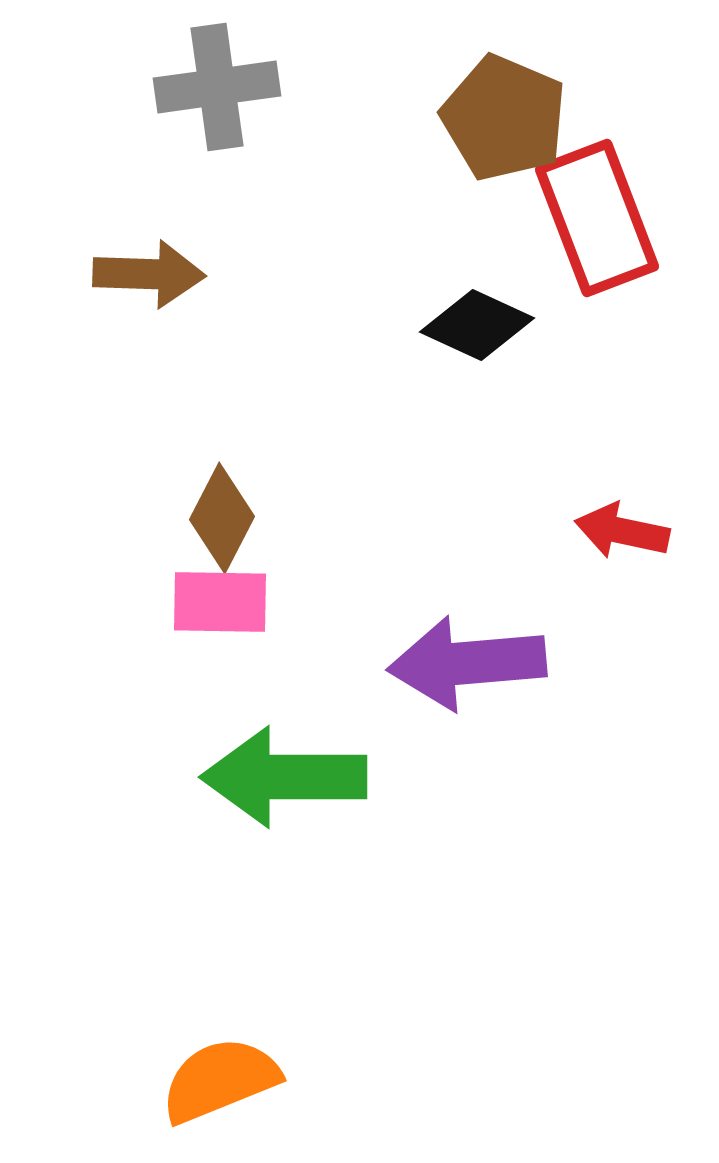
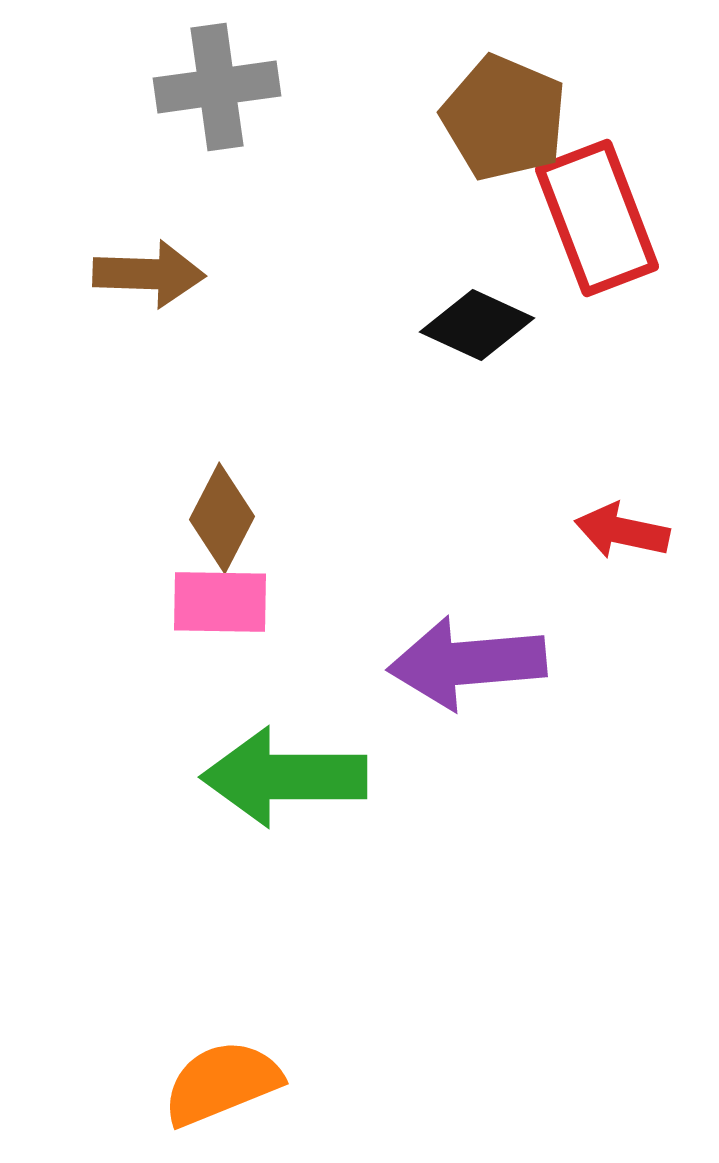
orange semicircle: moved 2 px right, 3 px down
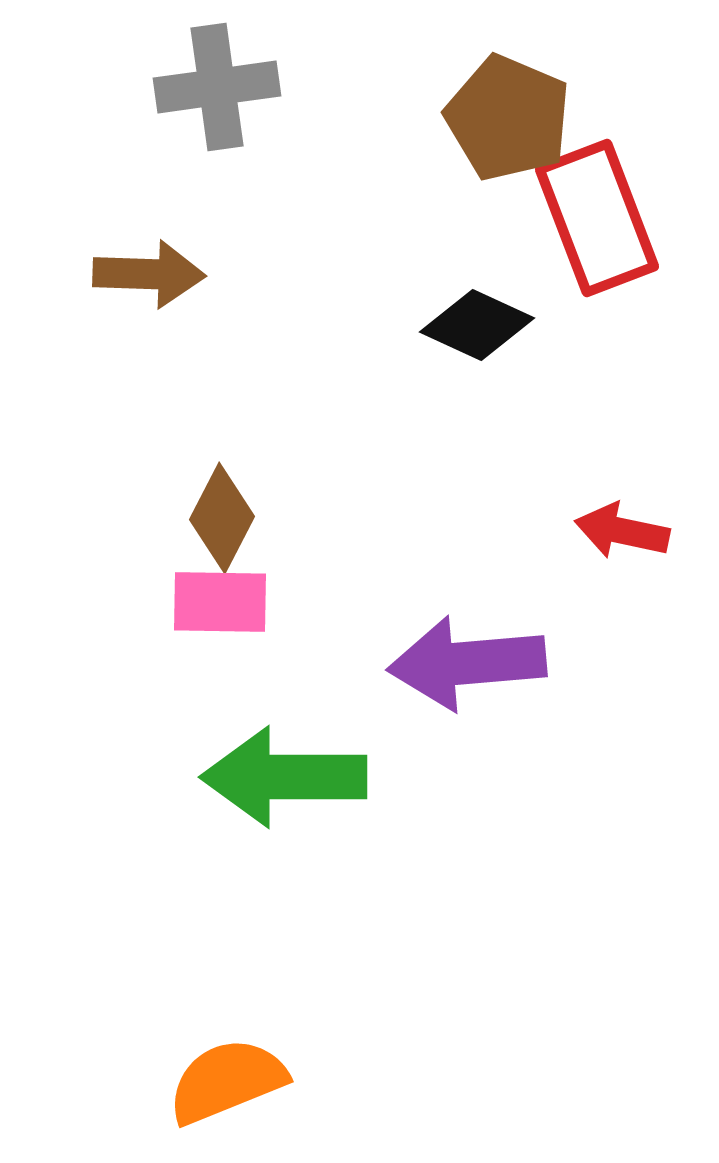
brown pentagon: moved 4 px right
orange semicircle: moved 5 px right, 2 px up
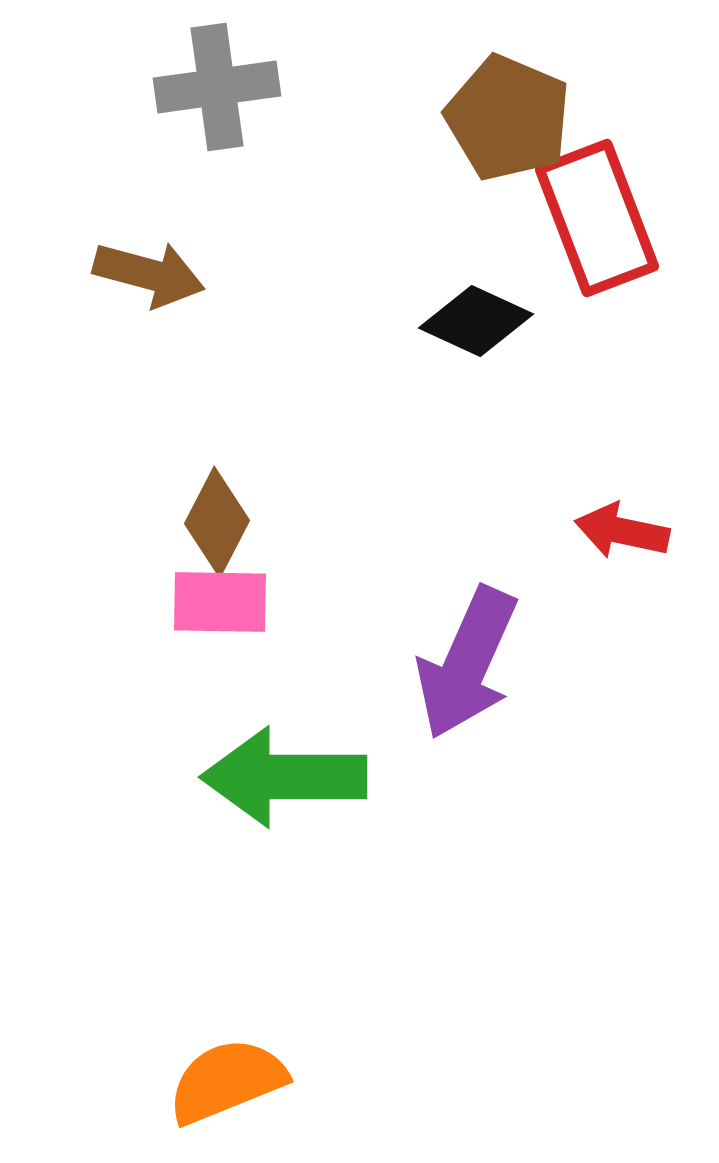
brown arrow: rotated 13 degrees clockwise
black diamond: moved 1 px left, 4 px up
brown diamond: moved 5 px left, 4 px down
purple arrow: rotated 61 degrees counterclockwise
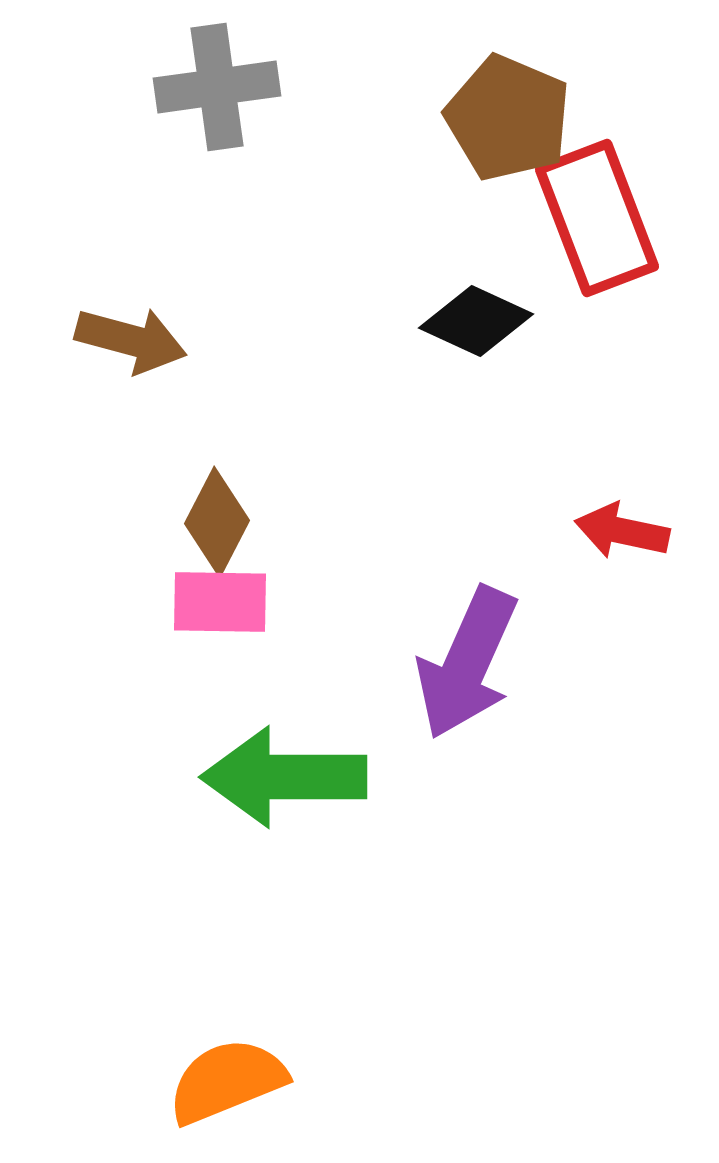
brown arrow: moved 18 px left, 66 px down
